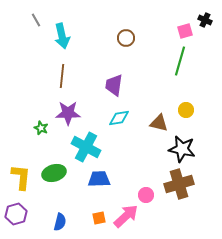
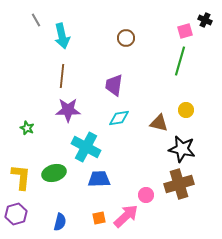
purple star: moved 3 px up
green star: moved 14 px left
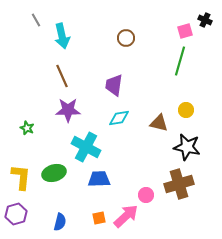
brown line: rotated 30 degrees counterclockwise
black star: moved 5 px right, 2 px up
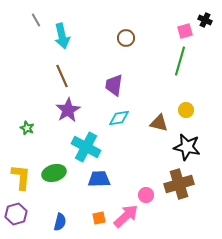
purple star: rotated 30 degrees counterclockwise
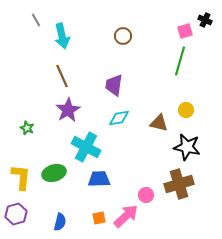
brown circle: moved 3 px left, 2 px up
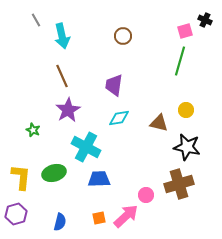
green star: moved 6 px right, 2 px down
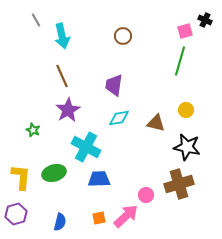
brown triangle: moved 3 px left
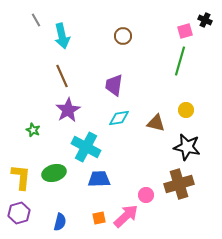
purple hexagon: moved 3 px right, 1 px up
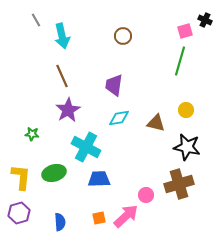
green star: moved 1 px left, 4 px down; rotated 16 degrees counterclockwise
blue semicircle: rotated 18 degrees counterclockwise
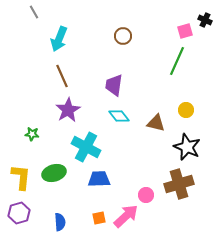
gray line: moved 2 px left, 8 px up
cyan arrow: moved 3 px left, 3 px down; rotated 35 degrees clockwise
green line: moved 3 px left; rotated 8 degrees clockwise
cyan diamond: moved 2 px up; rotated 60 degrees clockwise
black star: rotated 12 degrees clockwise
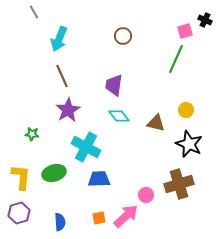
green line: moved 1 px left, 2 px up
black star: moved 2 px right, 3 px up
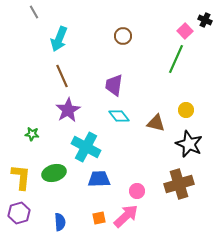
pink square: rotated 28 degrees counterclockwise
pink circle: moved 9 px left, 4 px up
